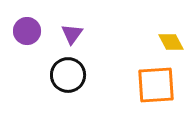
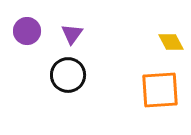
orange square: moved 4 px right, 5 px down
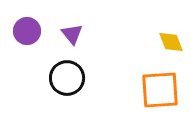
purple triangle: rotated 15 degrees counterclockwise
yellow diamond: rotated 8 degrees clockwise
black circle: moved 1 px left, 3 px down
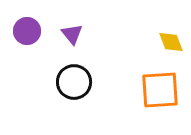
black circle: moved 7 px right, 4 px down
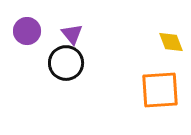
black circle: moved 8 px left, 19 px up
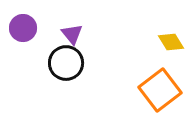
purple circle: moved 4 px left, 3 px up
yellow diamond: rotated 12 degrees counterclockwise
orange square: rotated 33 degrees counterclockwise
